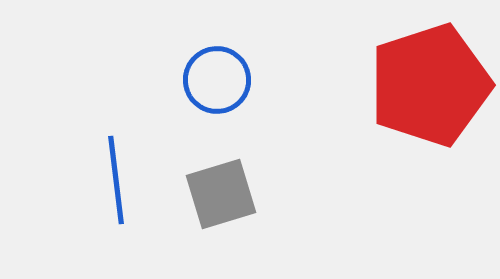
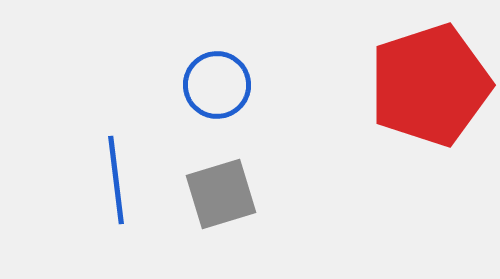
blue circle: moved 5 px down
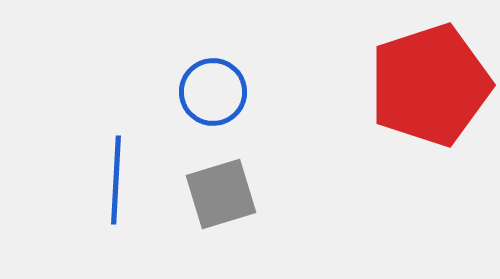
blue circle: moved 4 px left, 7 px down
blue line: rotated 10 degrees clockwise
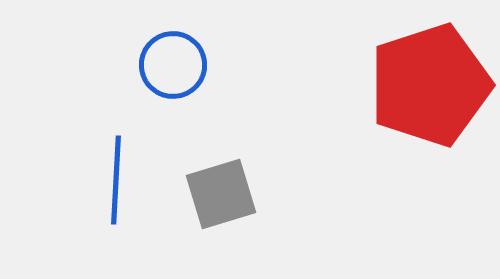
blue circle: moved 40 px left, 27 px up
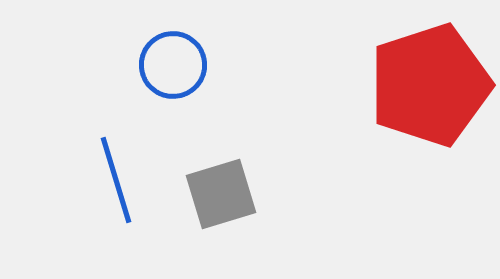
blue line: rotated 20 degrees counterclockwise
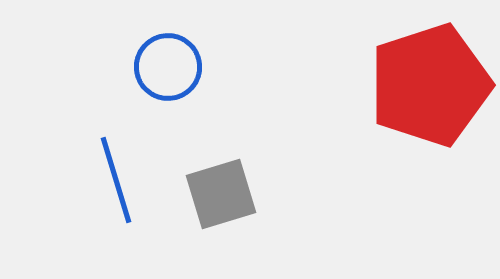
blue circle: moved 5 px left, 2 px down
